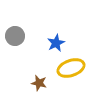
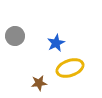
yellow ellipse: moved 1 px left
brown star: rotated 21 degrees counterclockwise
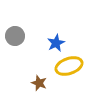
yellow ellipse: moved 1 px left, 2 px up
brown star: rotated 28 degrees clockwise
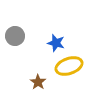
blue star: rotated 30 degrees counterclockwise
brown star: moved 1 px left, 1 px up; rotated 14 degrees clockwise
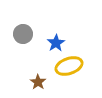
gray circle: moved 8 px right, 2 px up
blue star: rotated 24 degrees clockwise
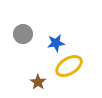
blue star: rotated 24 degrees clockwise
yellow ellipse: rotated 12 degrees counterclockwise
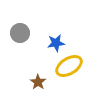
gray circle: moved 3 px left, 1 px up
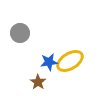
blue star: moved 7 px left, 19 px down
yellow ellipse: moved 1 px right, 5 px up
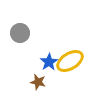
blue star: rotated 24 degrees counterclockwise
brown star: rotated 21 degrees counterclockwise
